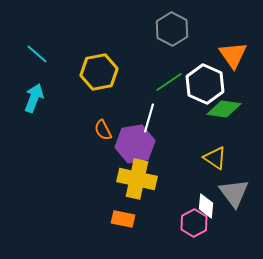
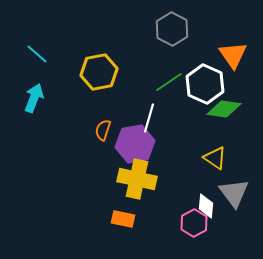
orange semicircle: rotated 45 degrees clockwise
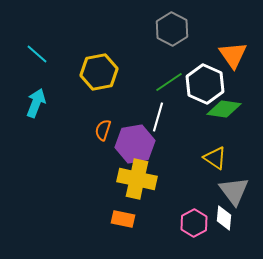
cyan arrow: moved 2 px right, 5 px down
white line: moved 9 px right, 1 px up
gray triangle: moved 2 px up
white diamond: moved 18 px right, 12 px down
